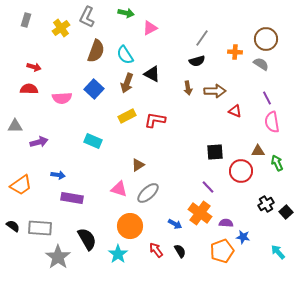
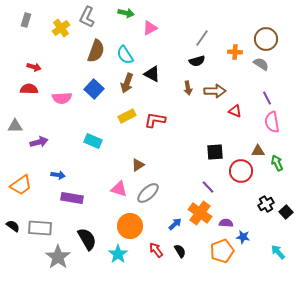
blue arrow at (175, 224): rotated 72 degrees counterclockwise
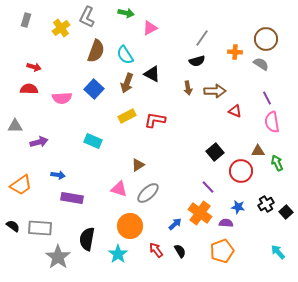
black square at (215, 152): rotated 36 degrees counterclockwise
blue star at (243, 237): moved 5 px left, 30 px up
black semicircle at (87, 239): rotated 140 degrees counterclockwise
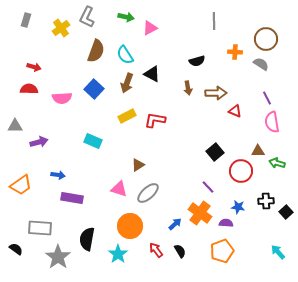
green arrow at (126, 13): moved 4 px down
gray line at (202, 38): moved 12 px right, 17 px up; rotated 36 degrees counterclockwise
brown arrow at (215, 91): moved 1 px right, 2 px down
green arrow at (277, 163): rotated 49 degrees counterclockwise
black cross at (266, 204): moved 3 px up; rotated 28 degrees clockwise
black semicircle at (13, 226): moved 3 px right, 23 px down
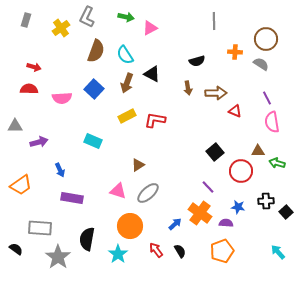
blue arrow at (58, 175): moved 2 px right, 5 px up; rotated 56 degrees clockwise
pink triangle at (119, 189): moved 1 px left, 2 px down
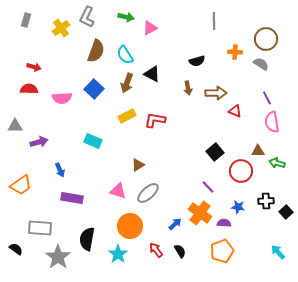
purple semicircle at (226, 223): moved 2 px left
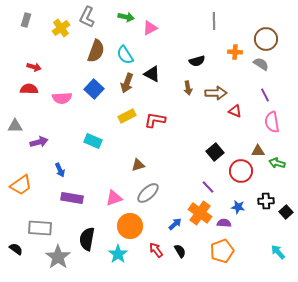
purple line at (267, 98): moved 2 px left, 3 px up
brown triangle at (138, 165): rotated 16 degrees clockwise
pink triangle at (118, 191): moved 4 px left, 7 px down; rotated 36 degrees counterclockwise
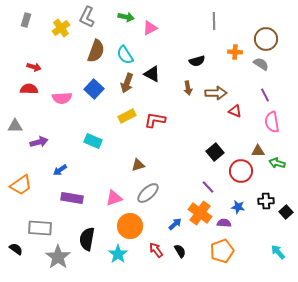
blue arrow at (60, 170): rotated 80 degrees clockwise
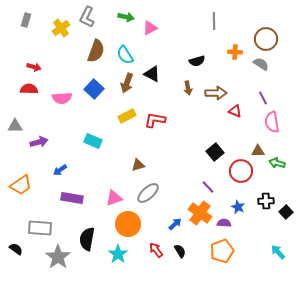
purple line at (265, 95): moved 2 px left, 3 px down
blue star at (238, 207): rotated 16 degrees clockwise
orange circle at (130, 226): moved 2 px left, 2 px up
